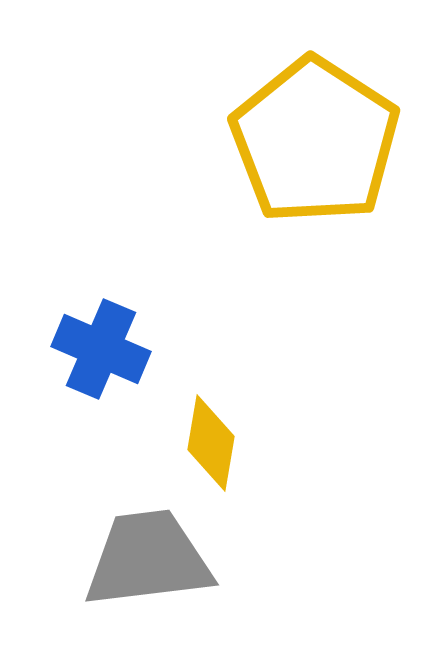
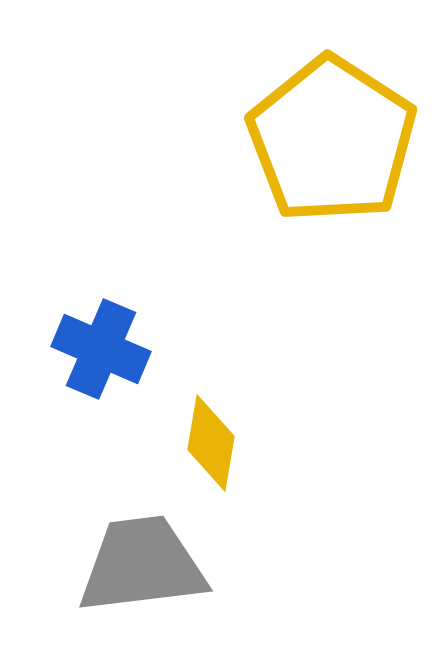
yellow pentagon: moved 17 px right, 1 px up
gray trapezoid: moved 6 px left, 6 px down
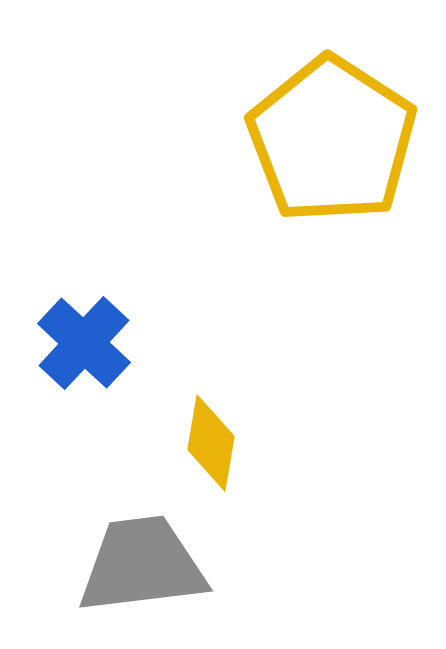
blue cross: moved 17 px left, 6 px up; rotated 20 degrees clockwise
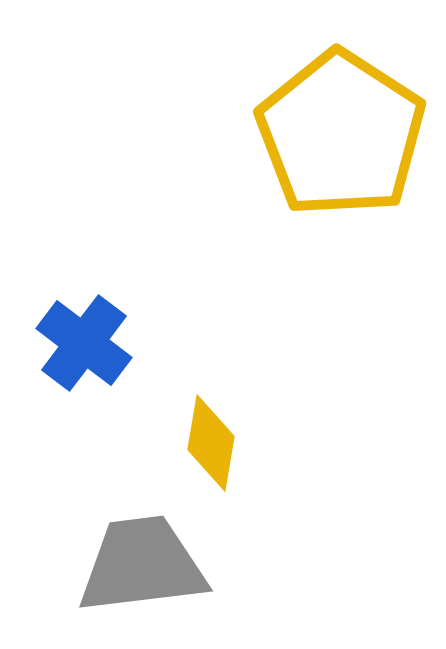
yellow pentagon: moved 9 px right, 6 px up
blue cross: rotated 6 degrees counterclockwise
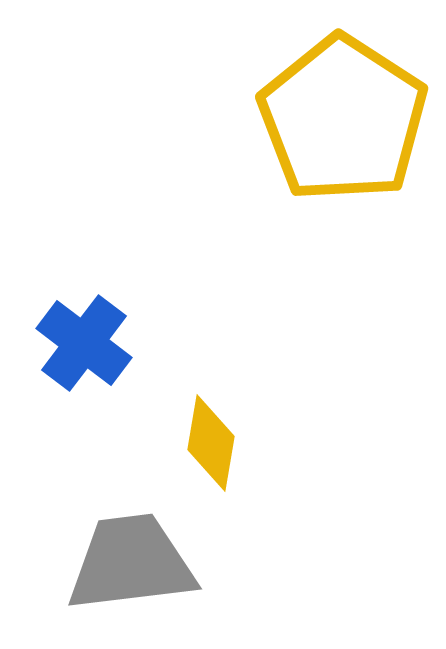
yellow pentagon: moved 2 px right, 15 px up
gray trapezoid: moved 11 px left, 2 px up
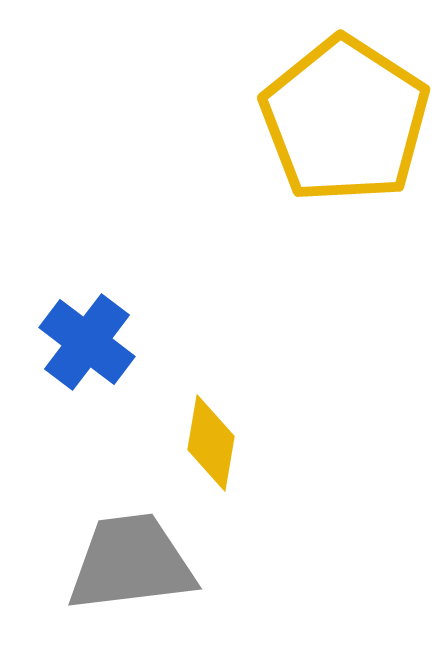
yellow pentagon: moved 2 px right, 1 px down
blue cross: moved 3 px right, 1 px up
